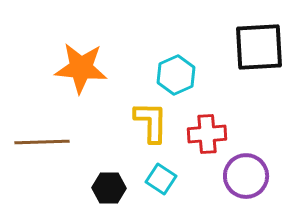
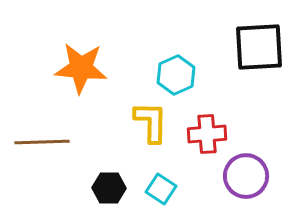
cyan square: moved 10 px down
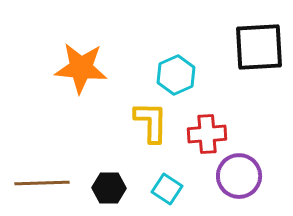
brown line: moved 41 px down
purple circle: moved 7 px left
cyan square: moved 6 px right
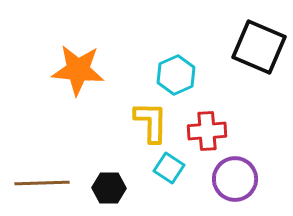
black square: rotated 26 degrees clockwise
orange star: moved 3 px left, 2 px down
red cross: moved 3 px up
purple circle: moved 4 px left, 3 px down
cyan square: moved 2 px right, 21 px up
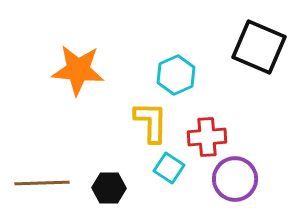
red cross: moved 6 px down
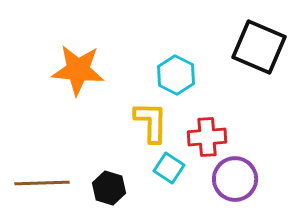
cyan hexagon: rotated 9 degrees counterclockwise
black hexagon: rotated 16 degrees clockwise
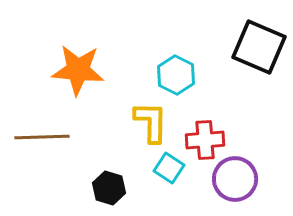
red cross: moved 2 px left, 3 px down
brown line: moved 46 px up
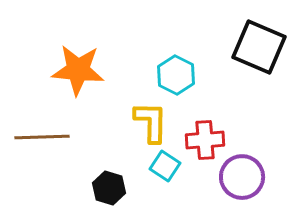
cyan square: moved 4 px left, 2 px up
purple circle: moved 7 px right, 2 px up
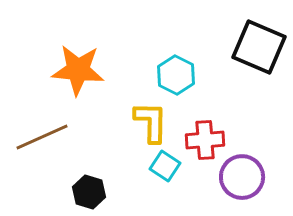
brown line: rotated 22 degrees counterclockwise
black hexagon: moved 20 px left, 4 px down
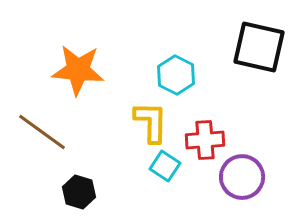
black square: rotated 10 degrees counterclockwise
brown line: moved 5 px up; rotated 60 degrees clockwise
black hexagon: moved 10 px left
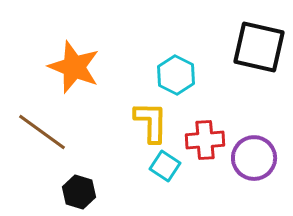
orange star: moved 4 px left, 3 px up; rotated 16 degrees clockwise
purple circle: moved 12 px right, 19 px up
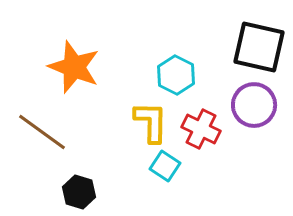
red cross: moved 4 px left, 11 px up; rotated 30 degrees clockwise
purple circle: moved 53 px up
